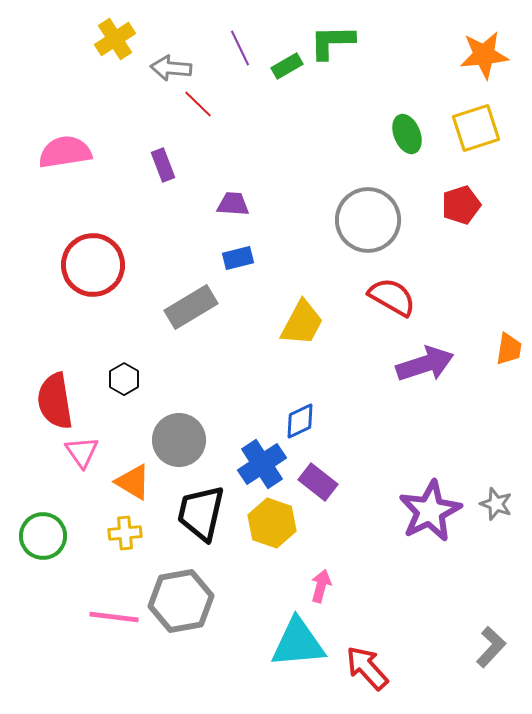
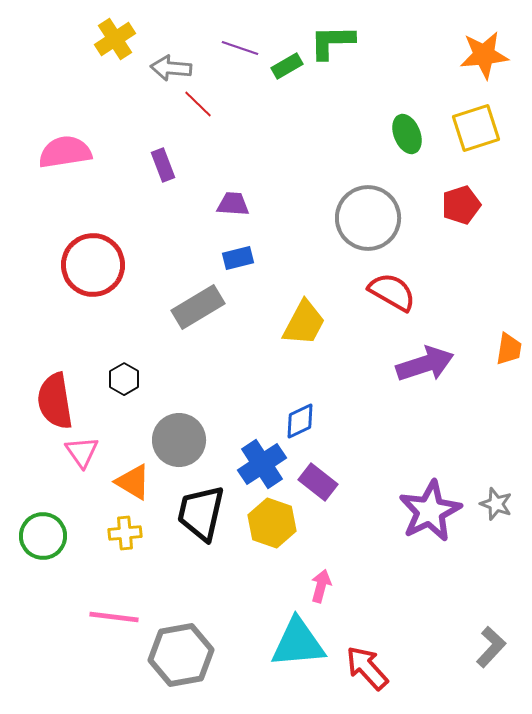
purple line at (240, 48): rotated 45 degrees counterclockwise
gray circle at (368, 220): moved 2 px up
red semicircle at (392, 297): moved 5 px up
gray rectangle at (191, 307): moved 7 px right
yellow trapezoid at (302, 323): moved 2 px right
gray hexagon at (181, 601): moved 54 px down
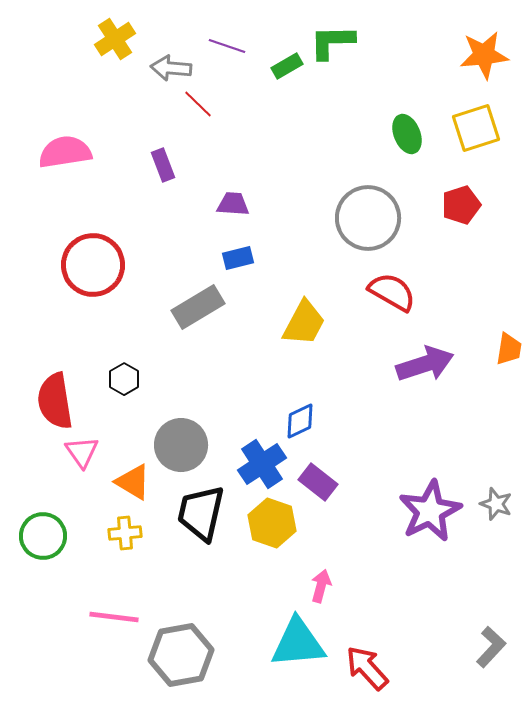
purple line at (240, 48): moved 13 px left, 2 px up
gray circle at (179, 440): moved 2 px right, 5 px down
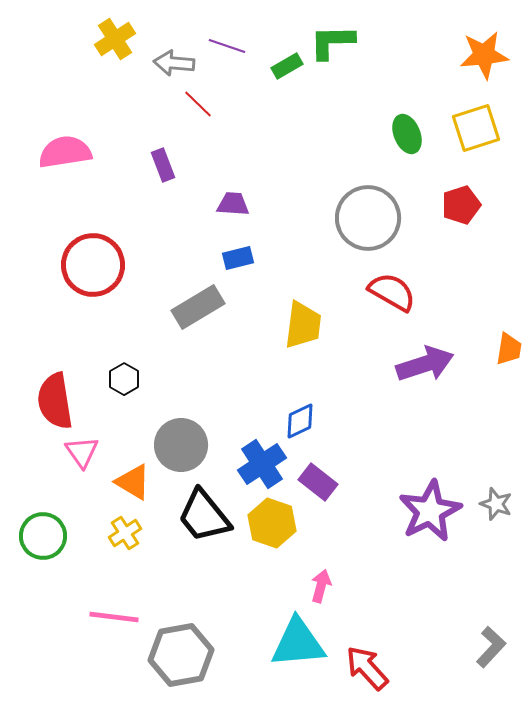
gray arrow at (171, 68): moved 3 px right, 5 px up
yellow trapezoid at (304, 323): moved 1 px left, 2 px down; rotated 21 degrees counterclockwise
black trapezoid at (201, 513): moved 3 px right, 3 px down; rotated 52 degrees counterclockwise
yellow cross at (125, 533): rotated 28 degrees counterclockwise
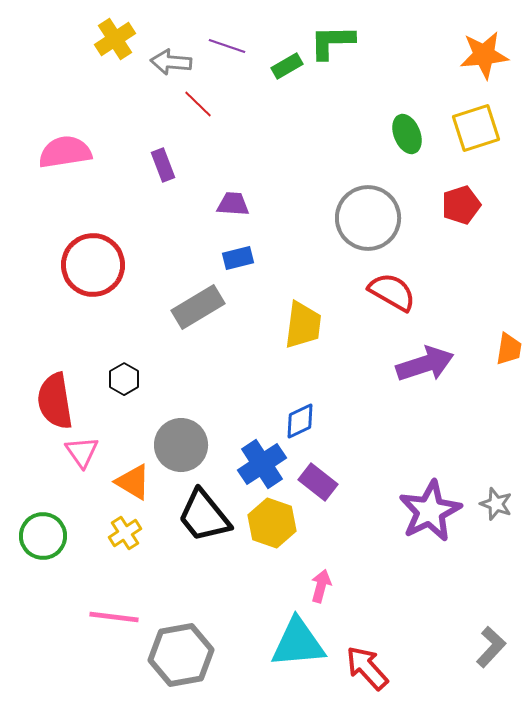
gray arrow at (174, 63): moved 3 px left, 1 px up
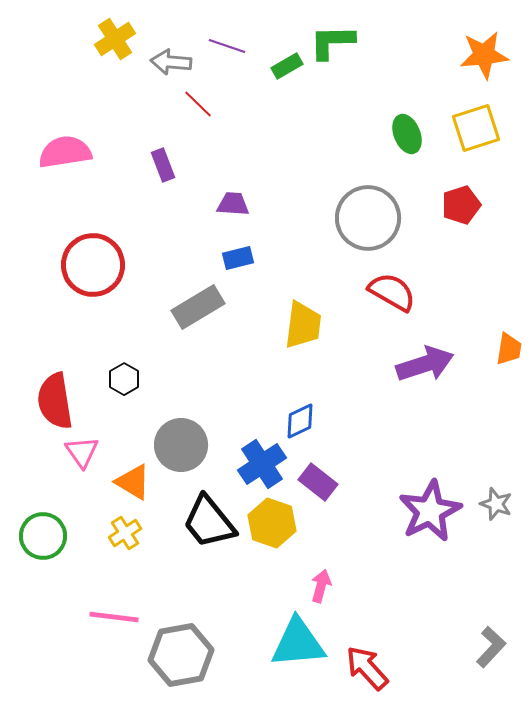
black trapezoid at (204, 516): moved 5 px right, 6 px down
